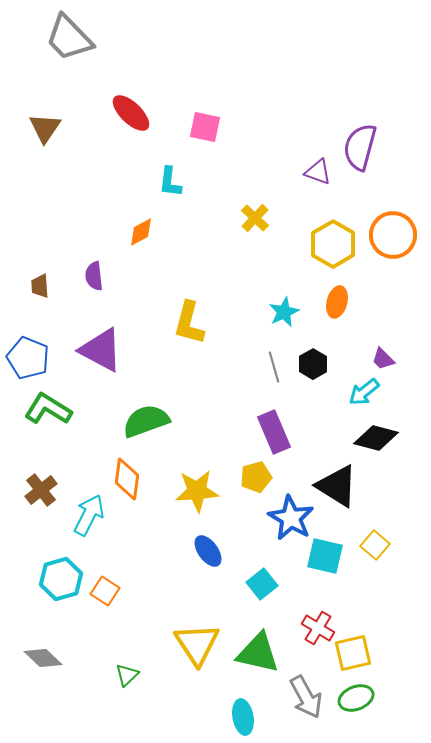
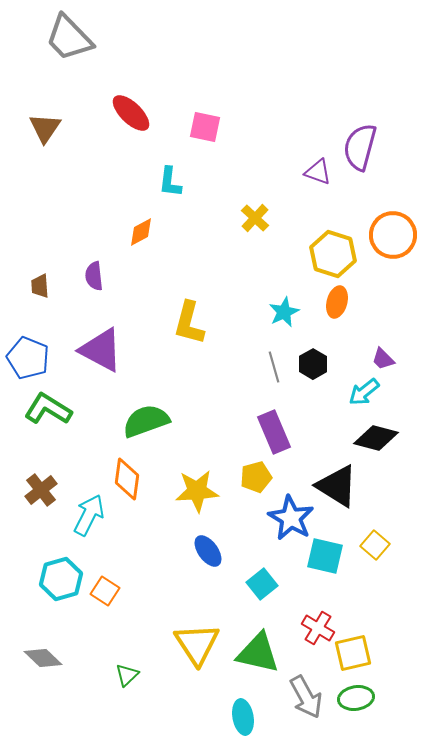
yellow hexagon at (333, 244): moved 10 px down; rotated 12 degrees counterclockwise
green ellipse at (356, 698): rotated 12 degrees clockwise
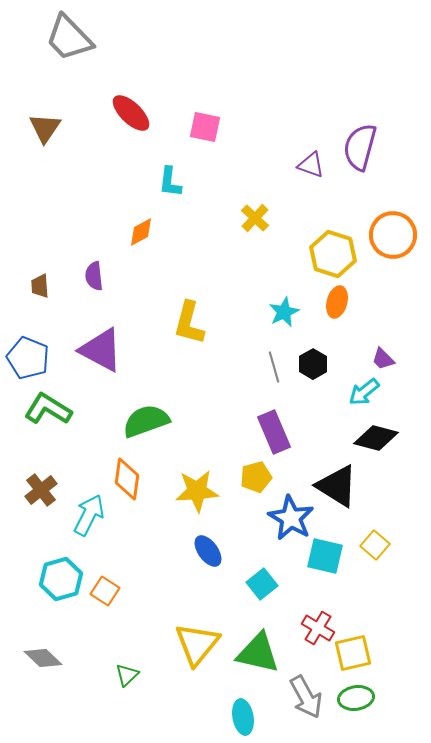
purple triangle at (318, 172): moved 7 px left, 7 px up
yellow triangle at (197, 644): rotated 12 degrees clockwise
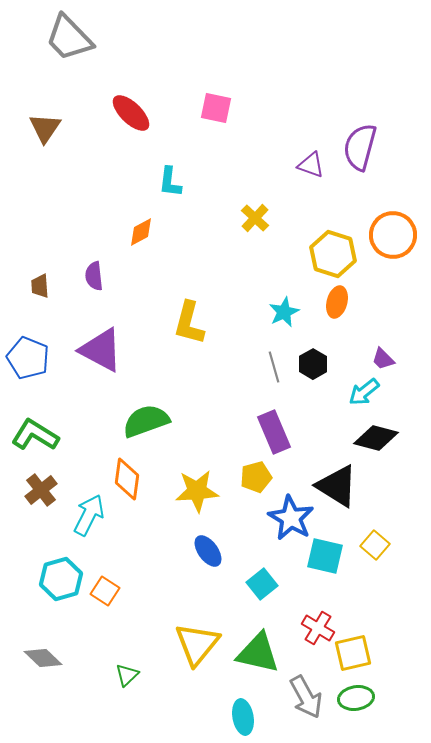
pink square at (205, 127): moved 11 px right, 19 px up
green L-shape at (48, 409): moved 13 px left, 26 px down
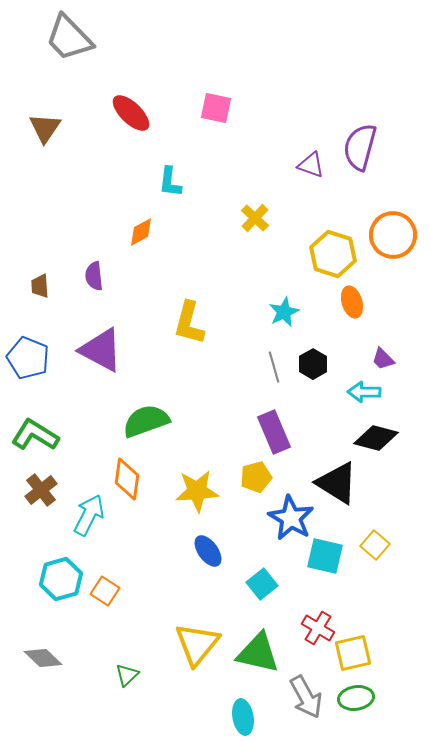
orange ellipse at (337, 302): moved 15 px right; rotated 32 degrees counterclockwise
cyan arrow at (364, 392): rotated 40 degrees clockwise
black triangle at (337, 486): moved 3 px up
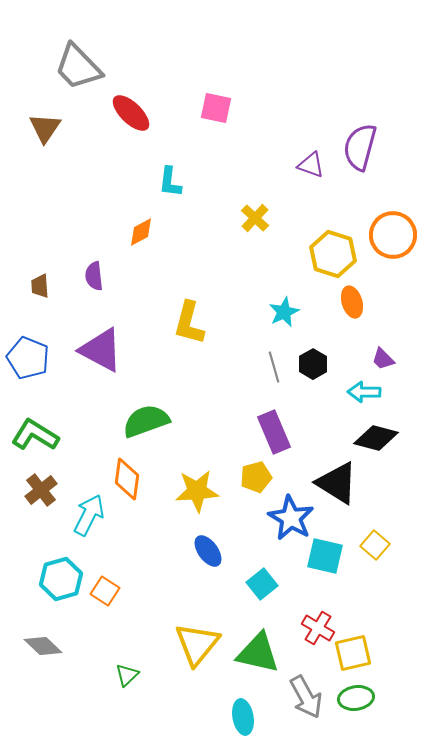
gray trapezoid at (69, 38): moved 9 px right, 29 px down
gray diamond at (43, 658): moved 12 px up
